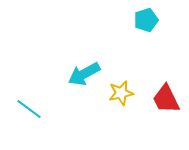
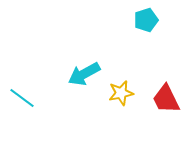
cyan line: moved 7 px left, 11 px up
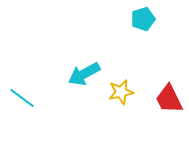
cyan pentagon: moved 3 px left, 1 px up
yellow star: moved 1 px up
red trapezoid: moved 3 px right
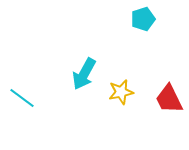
cyan arrow: rotated 32 degrees counterclockwise
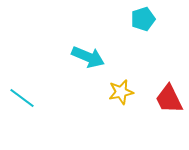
cyan arrow: moved 4 px right, 17 px up; rotated 96 degrees counterclockwise
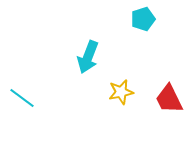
cyan arrow: rotated 88 degrees clockwise
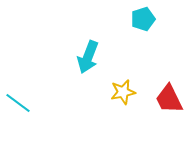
yellow star: moved 2 px right
cyan line: moved 4 px left, 5 px down
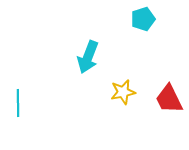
cyan line: rotated 52 degrees clockwise
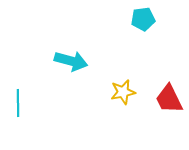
cyan pentagon: rotated 10 degrees clockwise
cyan arrow: moved 17 px left, 4 px down; rotated 96 degrees counterclockwise
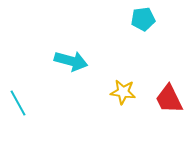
yellow star: rotated 20 degrees clockwise
cyan line: rotated 28 degrees counterclockwise
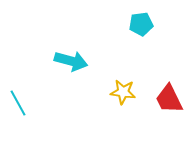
cyan pentagon: moved 2 px left, 5 px down
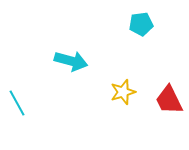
yellow star: rotated 25 degrees counterclockwise
red trapezoid: moved 1 px down
cyan line: moved 1 px left
